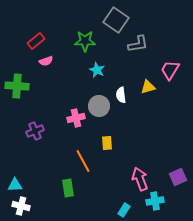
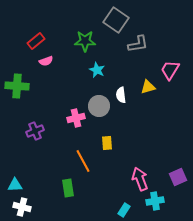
white cross: moved 1 px right, 1 px down
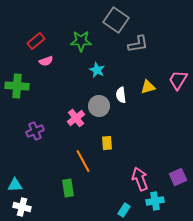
green star: moved 4 px left
pink trapezoid: moved 8 px right, 10 px down
pink cross: rotated 24 degrees counterclockwise
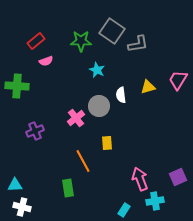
gray square: moved 4 px left, 11 px down
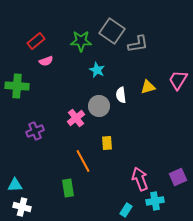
cyan rectangle: moved 2 px right
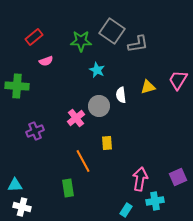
red rectangle: moved 2 px left, 4 px up
pink arrow: rotated 30 degrees clockwise
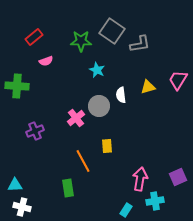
gray L-shape: moved 2 px right
yellow rectangle: moved 3 px down
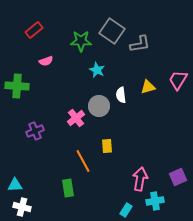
red rectangle: moved 7 px up
